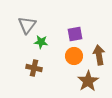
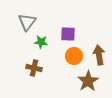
gray triangle: moved 3 px up
purple square: moved 7 px left; rotated 14 degrees clockwise
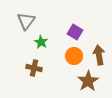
gray triangle: moved 1 px left, 1 px up
purple square: moved 7 px right, 2 px up; rotated 28 degrees clockwise
green star: rotated 24 degrees clockwise
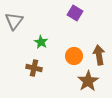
gray triangle: moved 12 px left
purple square: moved 19 px up
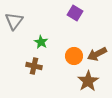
brown arrow: moved 2 px left, 1 px up; rotated 108 degrees counterclockwise
brown cross: moved 2 px up
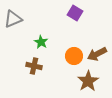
gray triangle: moved 1 px left, 2 px up; rotated 30 degrees clockwise
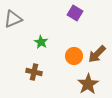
brown arrow: rotated 18 degrees counterclockwise
brown cross: moved 6 px down
brown star: moved 3 px down
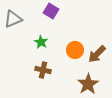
purple square: moved 24 px left, 2 px up
orange circle: moved 1 px right, 6 px up
brown cross: moved 9 px right, 2 px up
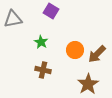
gray triangle: rotated 12 degrees clockwise
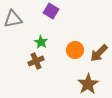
brown arrow: moved 2 px right, 1 px up
brown cross: moved 7 px left, 9 px up; rotated 35 degrees counterclockwise
